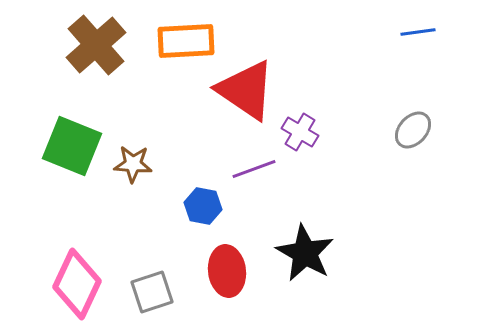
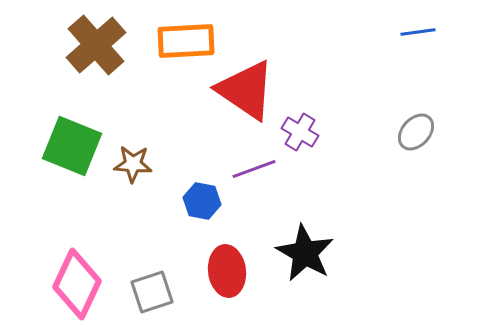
gray ellipse: moved 3 px right, 2 px down
blue hexagon: moved 1 px left, 5 px up
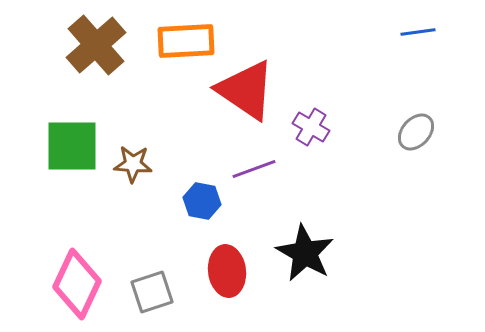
purple cross: moved 11 px right, 5 px up
green square: rotated 22 degrees counterclockwise
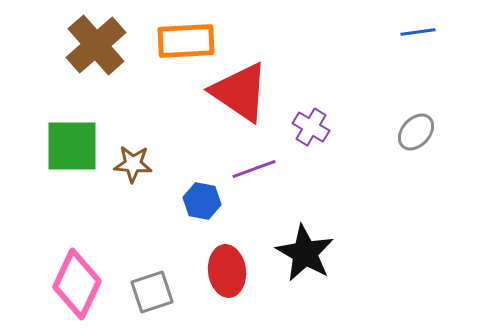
red triangle: moved 6 px left, 2 px down
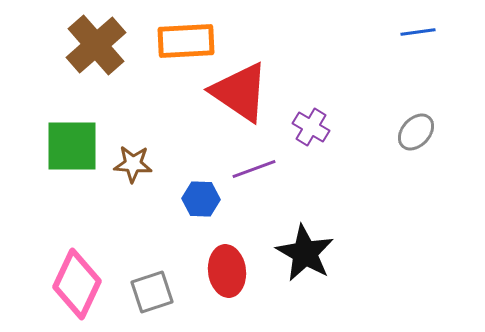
blue hexagon: moved 1 px left, 2 px up; rotated 9 degrees counterclockwise
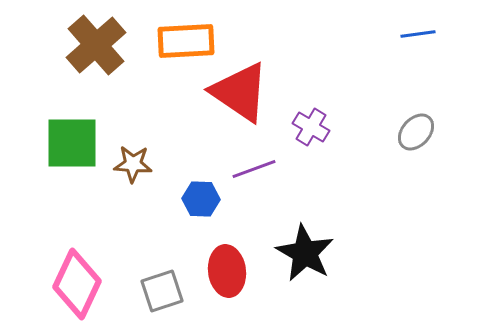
blue line: moved 2 px down
green square: moved 3 px up
gray square: moved 10 px right, 1 px up
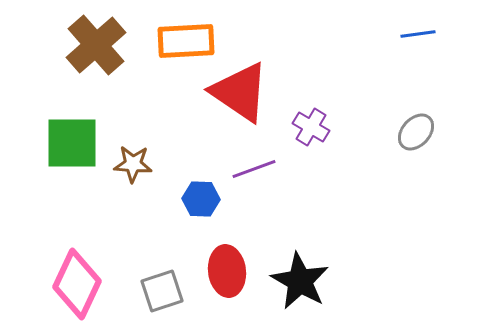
black star: moved 5 px left, 28 px down
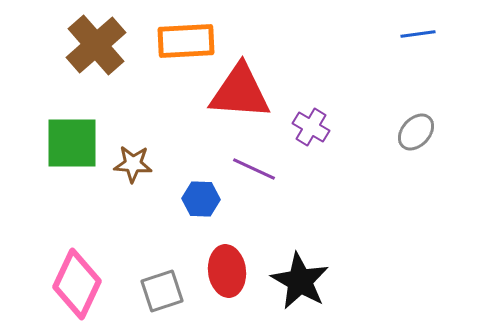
red triangle: rotated 30 degrees counterclockwise
purple line: rotated 45 degrees clockwise
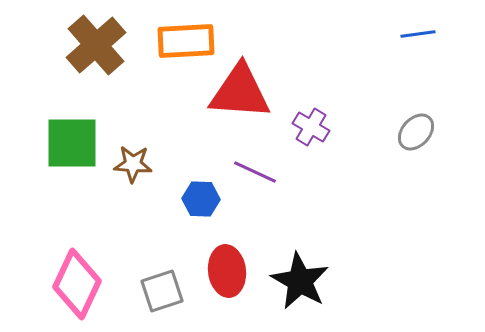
purple line: moved 1 px right, 3 px down
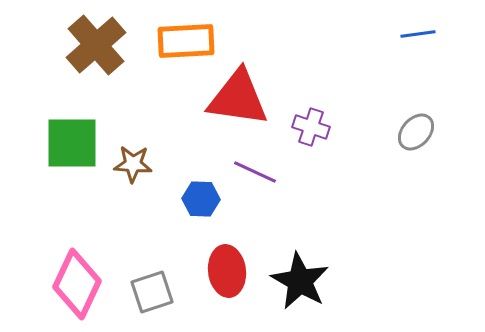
red triangle: moved 2 px left, 6 px down; rotated 4 degrees clockwise
purple cross: rotated 12 degrees counterclockwise
gray square: moved 10 px left, 1 px down
